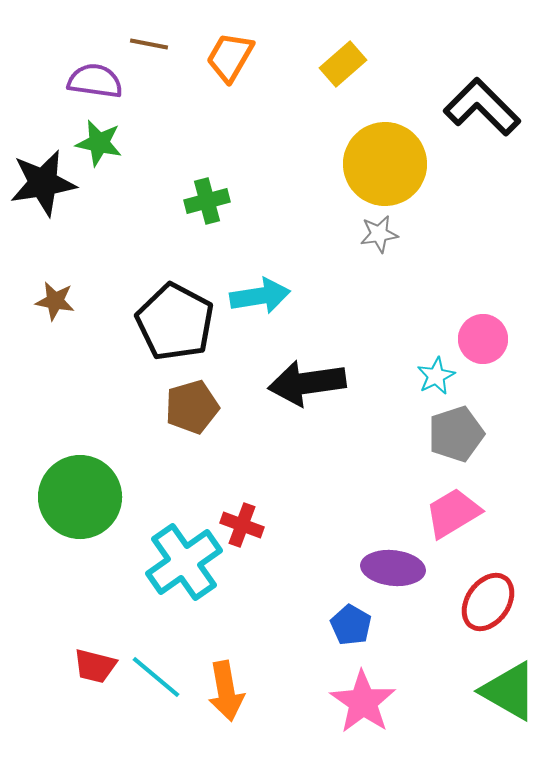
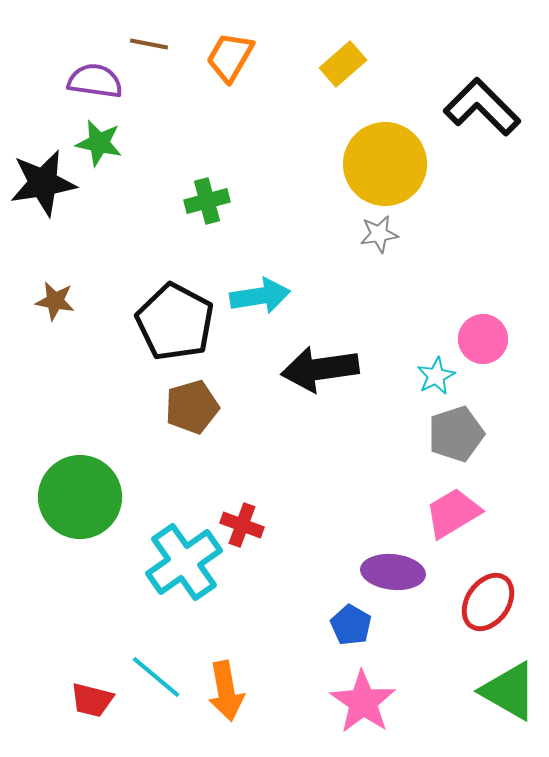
black arrow: moved 13 px right, 14 px up
purple ellipse: moved 4 px down
red trapezoid: moved 3 px left, 34 px down
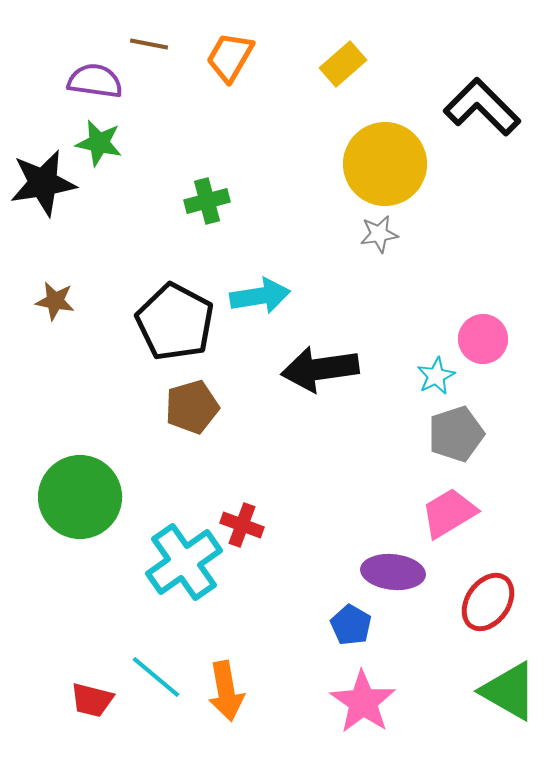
pink trapezoid: moved 4 px left
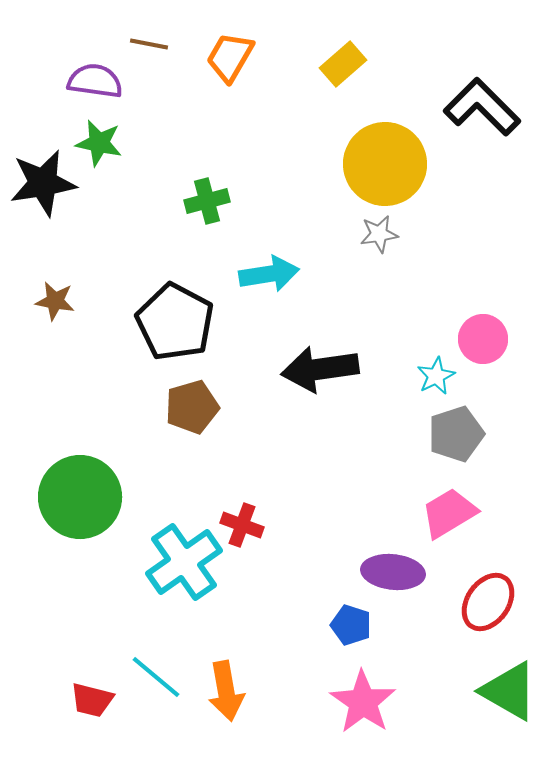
cyan arrow: moved 9 px right, 22 px up
blue pentagon: rotated 12 degrees counterclockwise
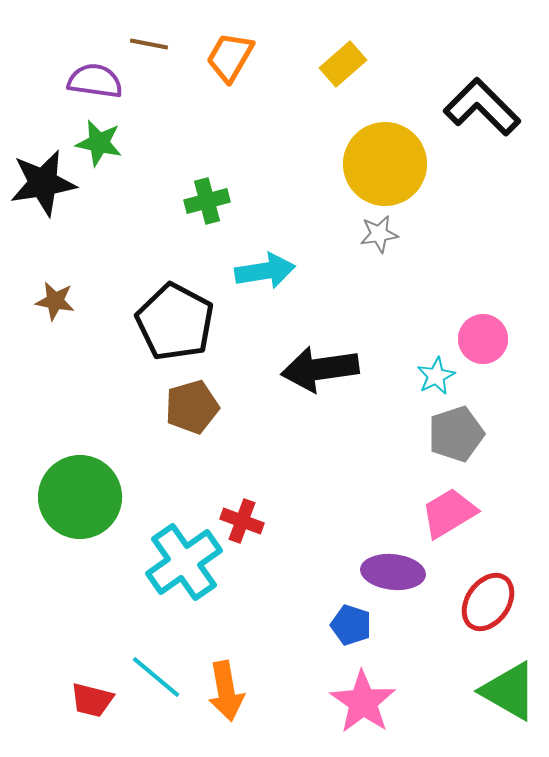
cyan arrow: moved 4 px left, 3 px up
red cross: moved 4 px up
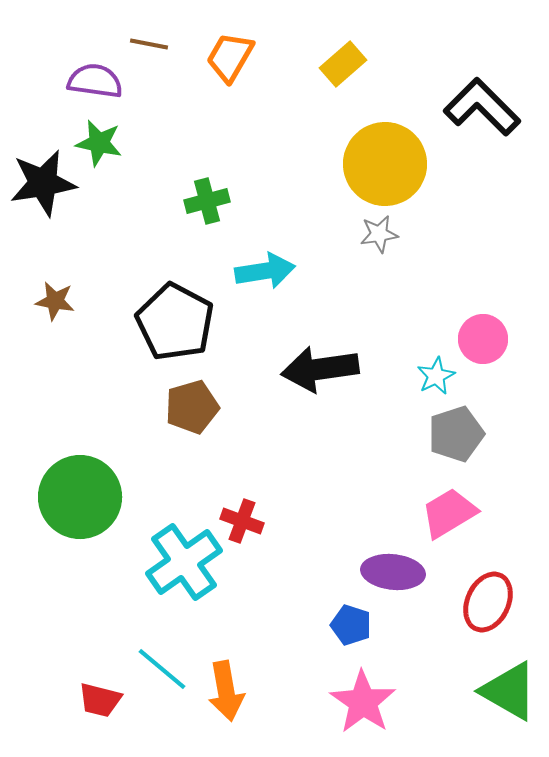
red ellipse: rotated 10 degrees counterclockwise
cyan line: moved 6 px right, 8 px up
red trapezoid: moved 8 px right
